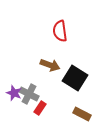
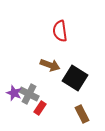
brown rectangle: rotated 36 degrees clockwise
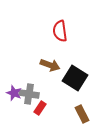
gray cross: rotated 18 degrees counterclockwise
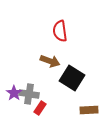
brown arrow: moved 4 px up
black square: moved 3 px left
purple star: rotated 14 degrees clockwise
brown rectangle: moved 7 px right, 4 px up; rotated 66 degrees counterclockwise
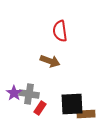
black square: moved 26 px down; rotated 35 degrees counterclockwise
brown rectangle: moved 3 px left, 4 px down
